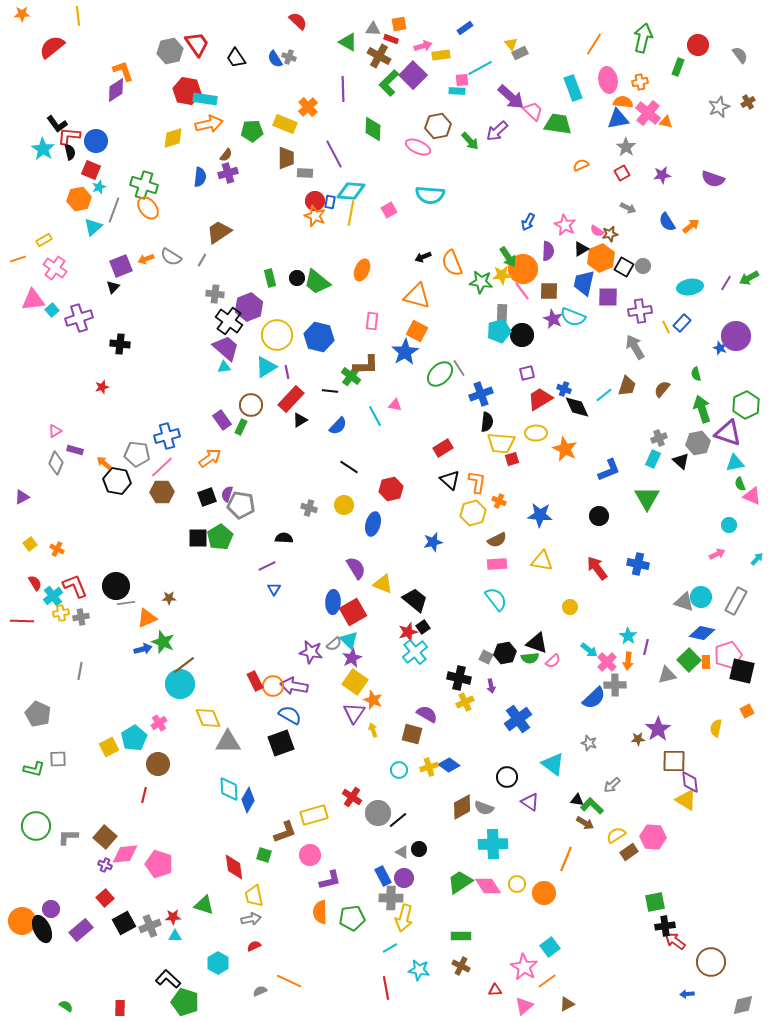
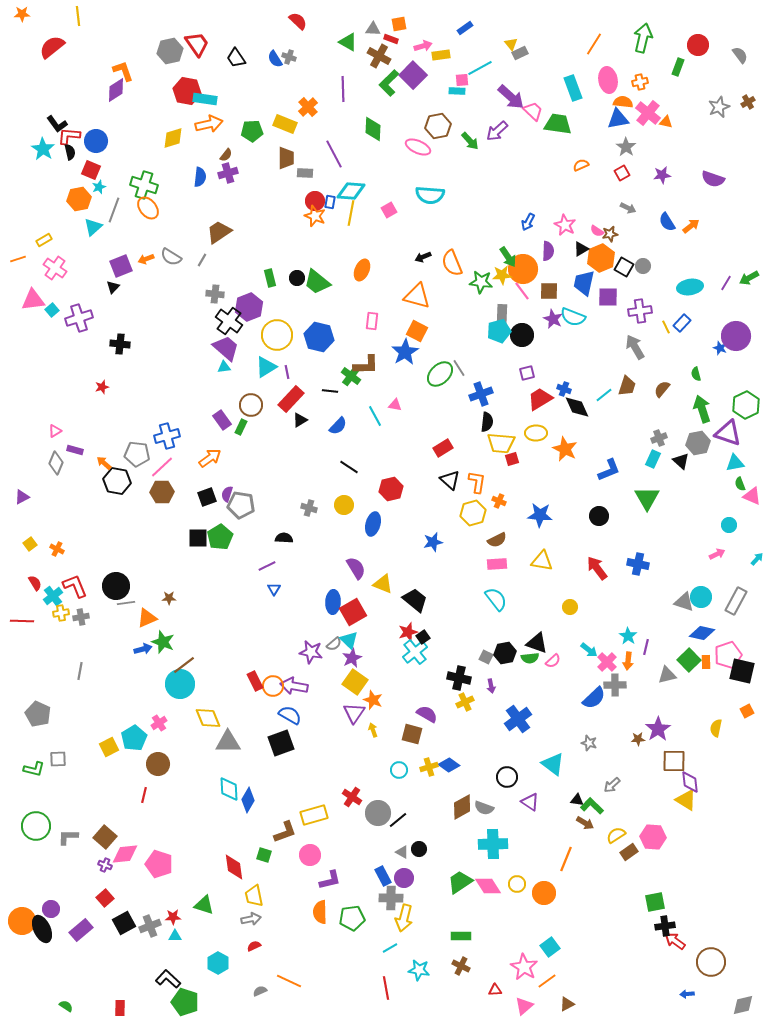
black square at (423, 627): moved 10 px down
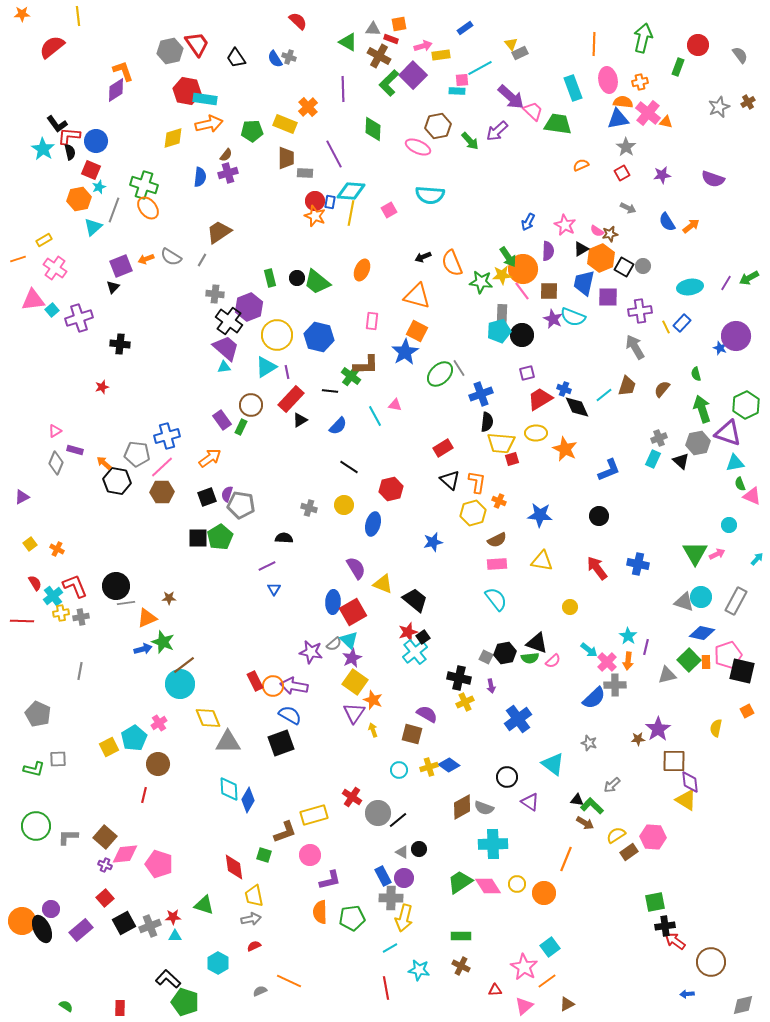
orange line at (594, 44): rotated 30 degrees counterclockwise
green triangle at (647, 498): moved 48 px right, 55 px down
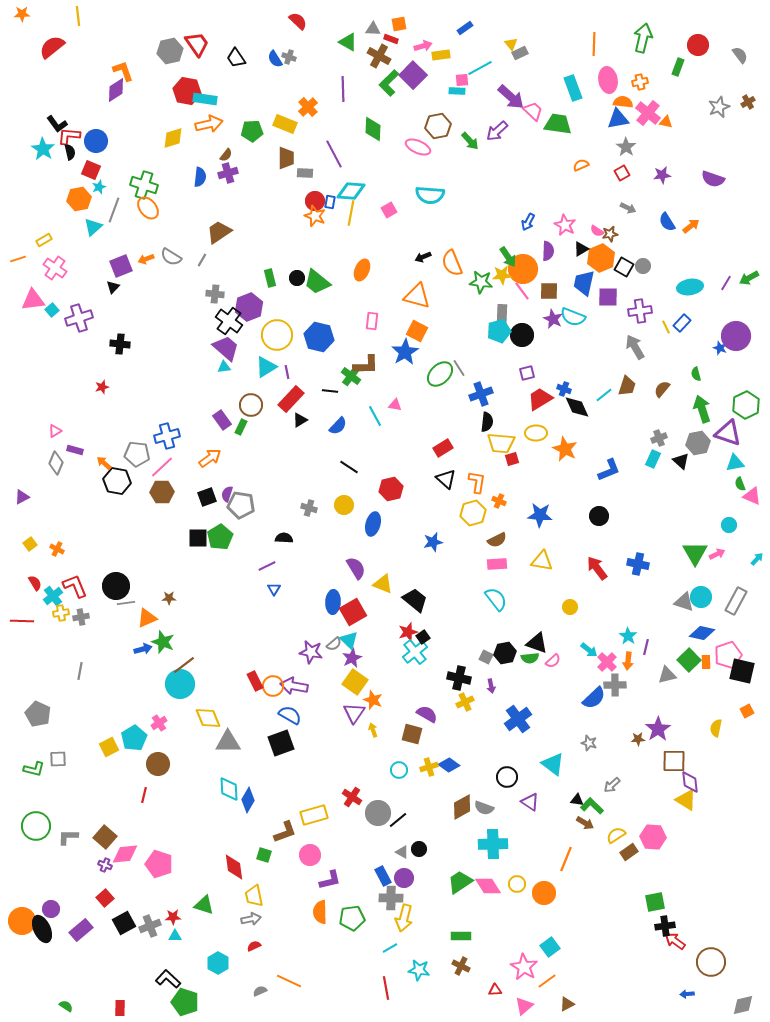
black triangle at (450, 480): moved 4 px left, 1 px up
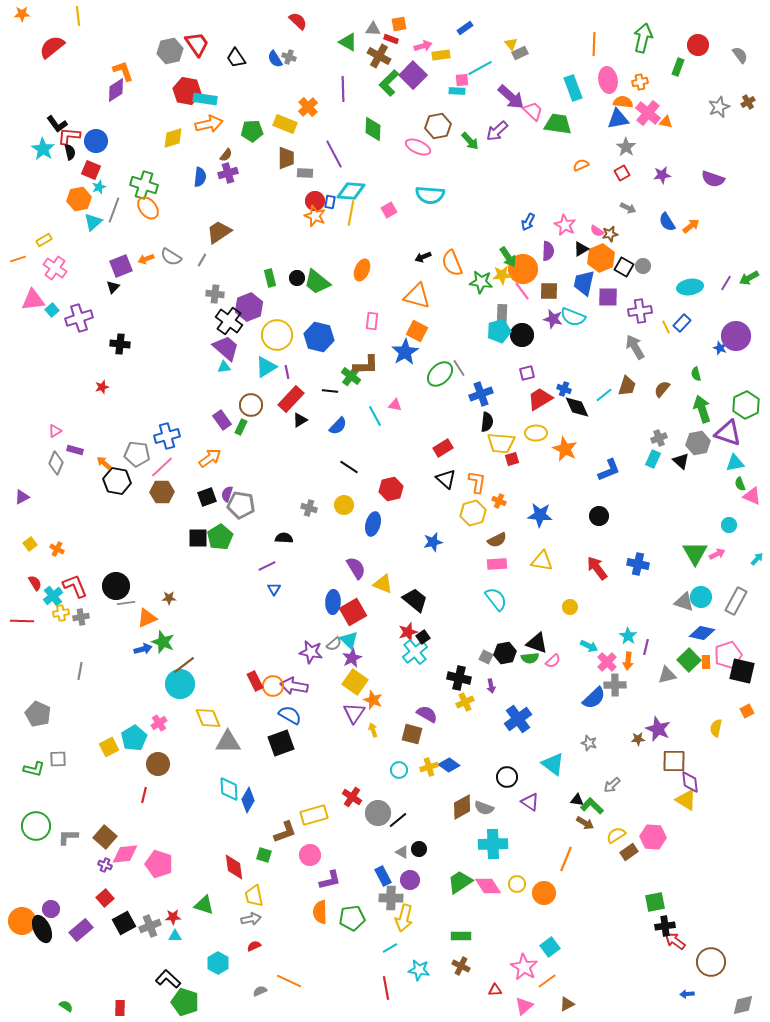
cyan triangle at (93, 227): moved 5 px up
purple star at (553, 319): rotated 12 degrees counterclockwise
cyan arrow at (589, 650): moved 4 px up; rotated 12 degrees counterclockwise
purple star at (658, 729): rotated 15 degrees counterclockwise
purple circle at (404, 878): moved 6 px right, 2 px down
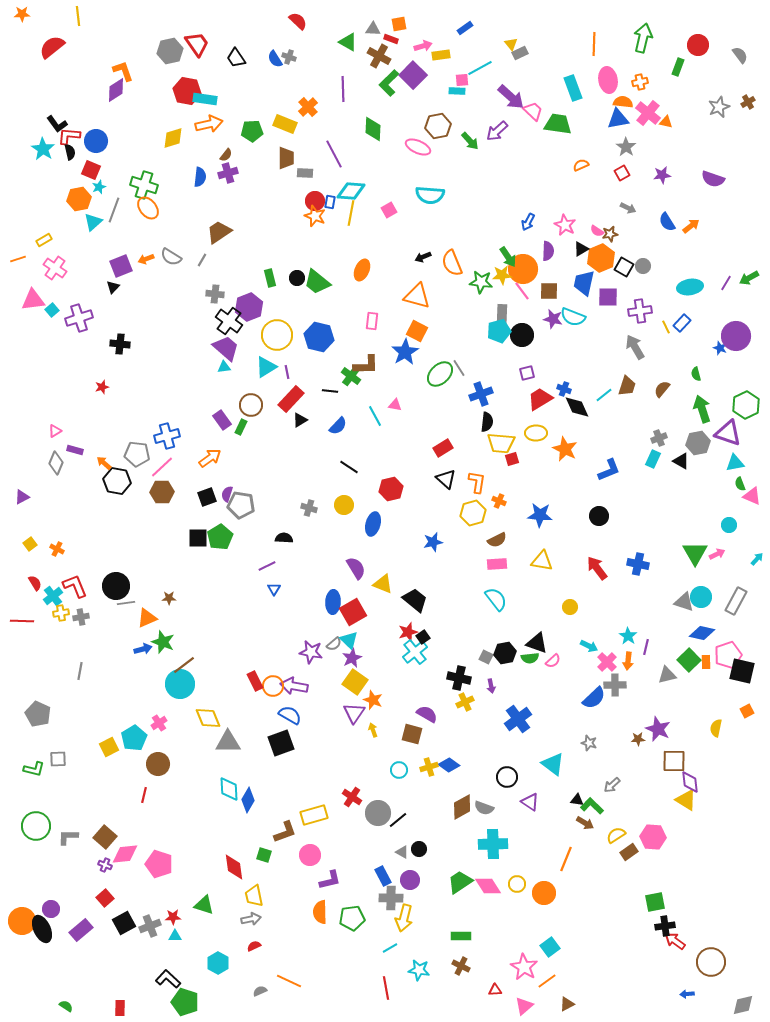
black triangle at (681, 461): rotated 12 degrees counterclockwise
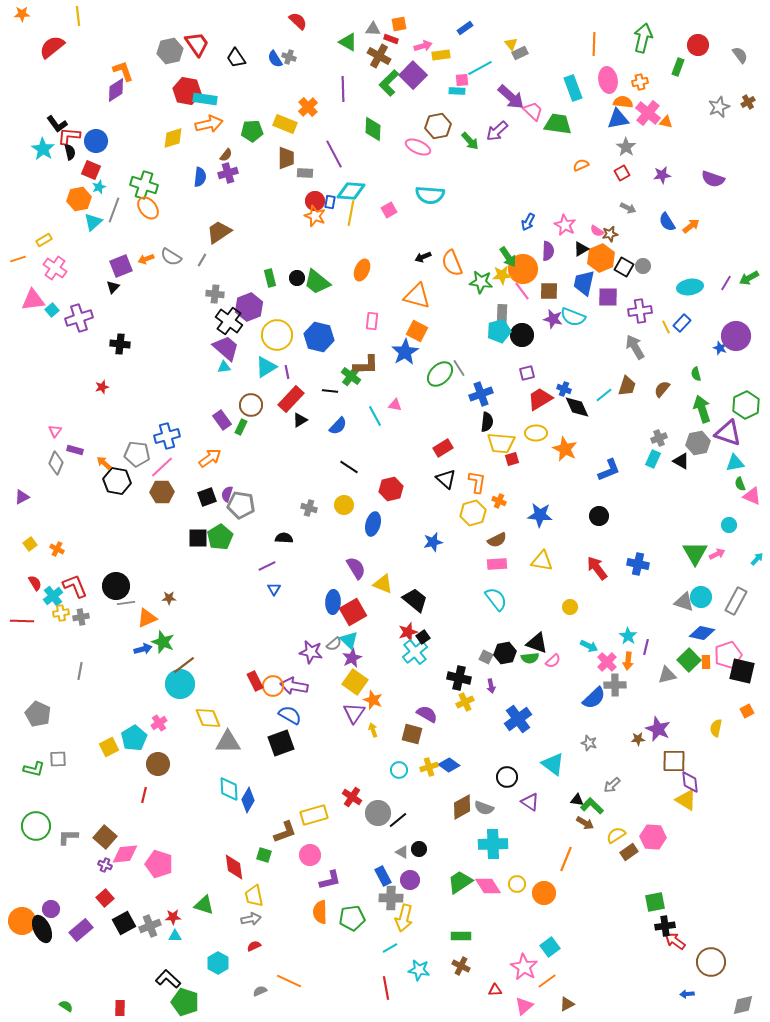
pink triangle at (55, 431): rotated 24 degrees counterclockwise
